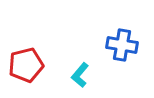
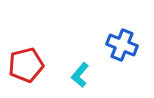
blue cross: rotated 12 degrees clockwise
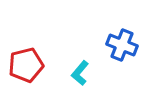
cyan L-shape: moved 2 px up
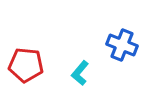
red pentagon: rotated 20 degrees clockwise
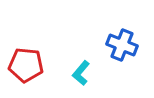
cyan L-shape: moved 1 px right
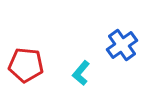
blue cross: rotated 32 degrees clockwise
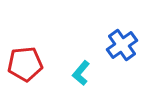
red pentagon: moved 1 px left, 1 px up; rotated 12 degrees counterclockwise
